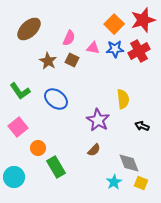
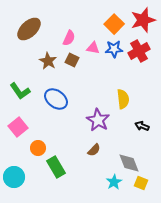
blue star: moved 1 px left
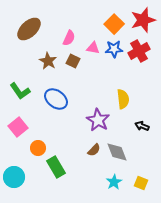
brown square: moved 1 px right, 1 px down
gray diamond: moved 12 px left, 11 px up
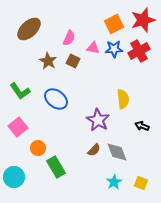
orange square: rotated 18 degrees clockwise
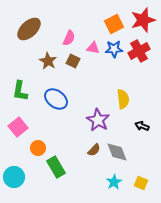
green L-shape: rotated 45 degrees clockwise
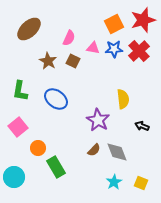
red cross: rotated 15 degrees counterclockwise
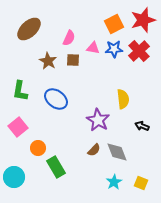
brown square: moved 1 px up; rotated 24 degrees counterclockwise
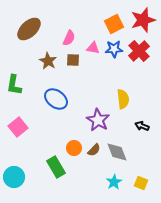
green L-shape: moved 6 px left, 6 px up
orange circle: moved 36 px right
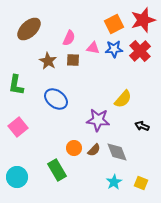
red cross: moved 1 px right
green L-shape: moved 2 px right
yellow semicircle: rotated 48 degrees clockwise
purple star: rotated 25 degrees counterclockwise
green rectangle: moved 1 px right, 3 px down
cyan circle: moved 3 px right
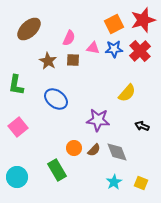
yellow semicircle: moved 4 px right, 6 px up
